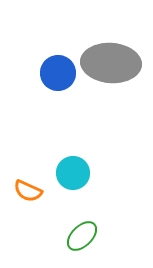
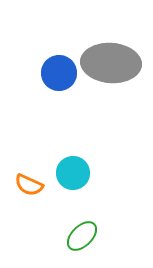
blue circle: moved 1 px right
orange semicircle: moved 1 px right, 6 px up
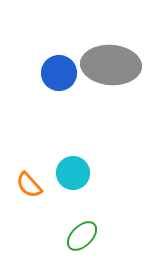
gray ellipse: moved 2 px down
orange semicircle: rotated 24 degrees clockwise
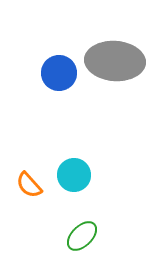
gray ellipse: moved 4 px right, 4 px up
cyan circle: moved 1 px right, 2 px down
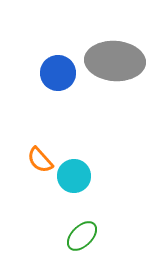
blue circle: moved 1 px left
cyan circle: moved 1 px down
orange semicircle: moved 11 px right, 25 px up
